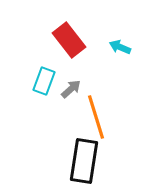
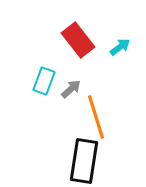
red rectangle: moved 9 px right
cyan arrow: rotated 120 degrees clockwise
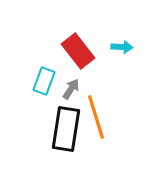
red rectangle: moved 11 px down
cyan arrow: moved 2 px right; rotated 40 degrees clockwise
gray arrow: rotated 15 degrees counterclockwise
black rectangle: moved 18 px left, 32 px up
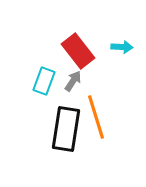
gray arrow: moved 2 px right, 8 px up
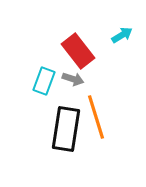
cyan arrow: moved 12 px up; rotated 35 degrees counterclockwise
gray arrow: moved 2 px up; rotated 75 degrees clockwise
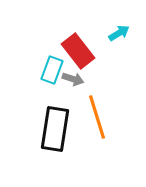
cyan arrow: moved 3 px left, 2 px up
cyan rectangle: moved 8 px right, 11 px up
orange line: moved 1 px right
black rectangle: moved 11 px left
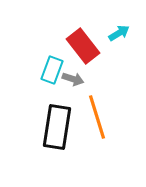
red rectangle: moved 5 px right, 5 px up
black rectangle: moved 2 px right, 2 px up
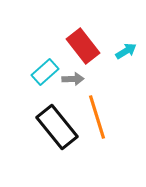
cyan arrow: moved 7 px right, 18 px down
cyan rectangle: moved 7 px left, 2 px down; rotated 28 degrees clockwise
gray arrow: rotated 20 degrees counterclockwise
black rectangle: rotated 48 degrees counterclockwise
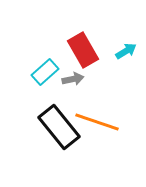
red rectangle: moved 4 px down; rotated 8 degrees clockwise
gray arrow: rotated 10 degrees counterclockwise
orange line: moved 5 px down; rotated 54 degrees counterclockwise
black rectangle: moved 2 px right
